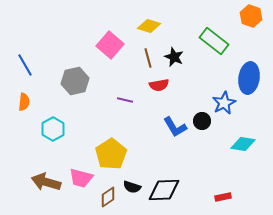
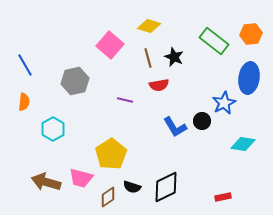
orange hexagon: moved 18 px down; rotated 25 degrees counterclockwise
black diamond: moved 2 px right, 3 px up; rotated 24 degrees counterclockwise
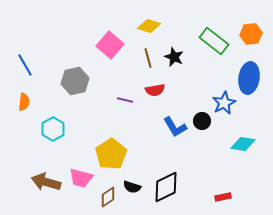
red semicircle: moved 4 px left, 5 px down
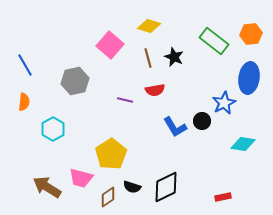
brown arrow: moved 1 px right, 5 px down; rotated 16 degrees clockwise
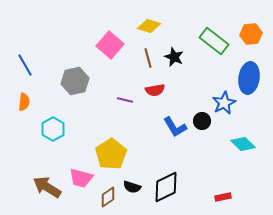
cyan diamond: rotated 35 degrees clockwise
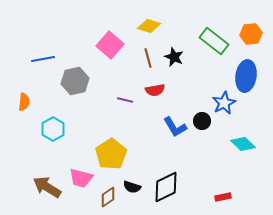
blue line: moved 18 px right, 6 px up; rotated 70 degrees counterclockwise
blue ellipse: moved 3 px left, 2 px up
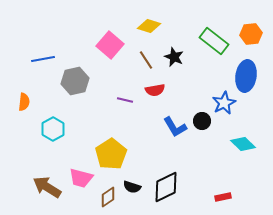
brown line: moved 2 px left, 2 px down; rotated 18 degrees counterclockwise
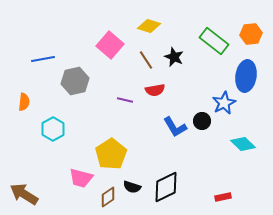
brown arrow: moved 23 px left, 7 px down
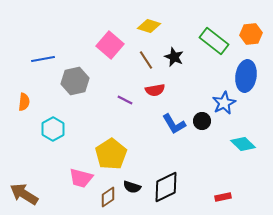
purple line: rotated 14 degrees clockwise
blue L-shape: moved 1 px left, 3 px up
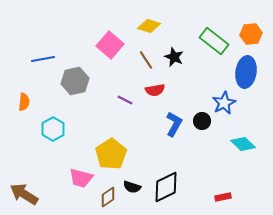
blue ellipse: moved 4 px up
blue L-shape: rotated 120 degrees counterclockwise
